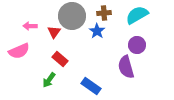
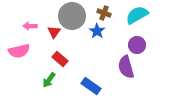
brown cross: rotated 24 degrees clockwise
pink semicircle: rotated 10 degrees clockwise
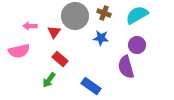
gray circle: moved 3 px right
blue star: moved 4 px right, 7 px down; rotated 28 degrees counterclockwise
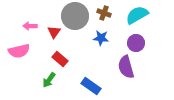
purple circle: moved 1 px left, 2 px up
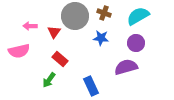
cyan semicircle: moved 1 px right, 1 px down
purple semicircle: rotated 90 degrees clockwise
blue rectangle: rotated 30 degrees clockwise
